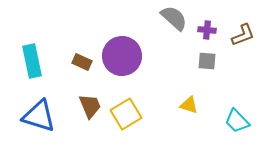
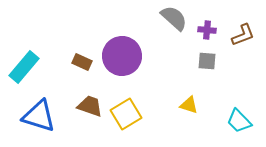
cyan rectangle: moved 8 px left, 6 px down; rotated 52 degrees clockwise
brown trapezoid: rotated 48 degrees counterclockwise
cyan trapezoid: moved 2 px right
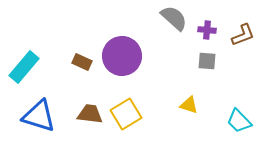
brown trapezoid: moved 8 px down; rotated 12 degrees counterclockwise
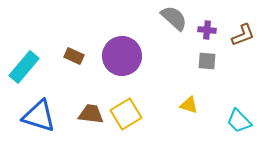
brown rectangle: moved 8 px left, 6 px up
brown trapezoid: moved 1 px right
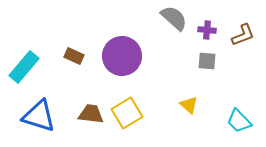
yellow triangle: rotated 24 degrees clockwise
yellow square: moved 1 px right, 1 px up
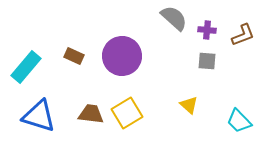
cyan rectangle: moved 2 px right
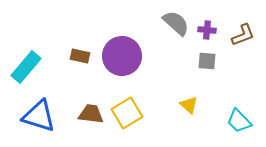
gray semicircle: moved 2 px right, 5 px down
brown rectangle: moved 6 px right; rotated 12 degrees counterclockwise
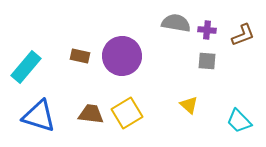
gray semicircle: rotated 32 degrees counterclockwise
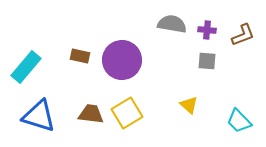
gray semicircle: moved 4 px left, 1 px down
purple circle: moved 4 px down
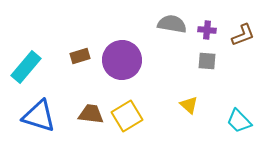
brown rectangle: rotated 30 degrees counterclockwise
yellow square: moved 3 px down
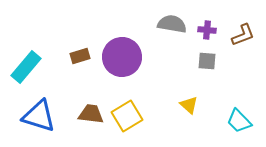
purple circle: moved 3 px up
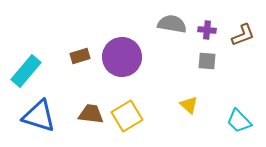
cyan rectangle: moved 4 px down
